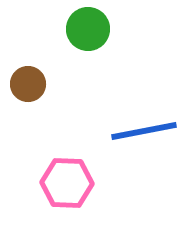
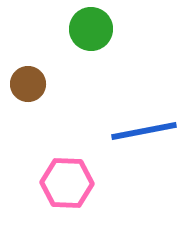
green circle: moved 3 px right
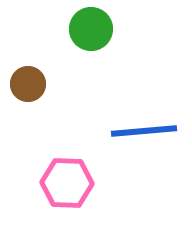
blue line: rotated 6 degrees clockwise
